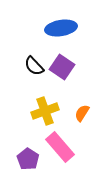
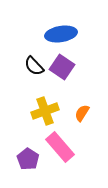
blue ellipse: moved 6 px down
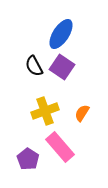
blue ellipse: rotated 48 degrees counterclockwise
black semicircle: rotated 15 degrees clockwise
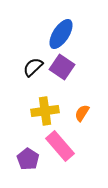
black semicircle: moved 1 px left, 1 px down; rotated 75 degrees clockwise
yellow cross: rotated 12 degrees clockwise
pink rectangle: moved 1 px up
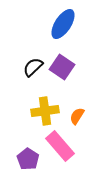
blue ellipse: moved 2 px right, 10 px up
orange semicircle: moved 5 px left, 3 px down
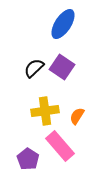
black semicircle: moved 1 px right, 1 px down
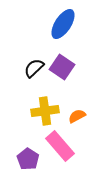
orange semicircle: rotated 30 degrees clockwise
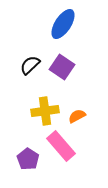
black semicircle: moved 4 px left, 3 px up
pink rectangle: moved 1 px right
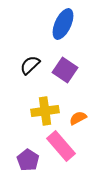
blue ellipse: rotated 8 degrees counterclockwise
purple square: moved 3 px right, 3 px down
orange semicircle: moved 1 px right, 2 px down
purple pentagon: moved 1 px down
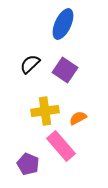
black semicircle: moved 1 px up
purple pentagon: moved 4 px down; rotated 10 degrees counterclockwise
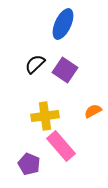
black semicircle: moved 5 px right
yellow cross: moved 5 px down
orange semicircle: moved 15 px right, 7 px up
purple pentagon: moved 1 px right
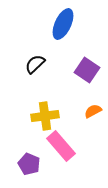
purple square: moved 22 px right
